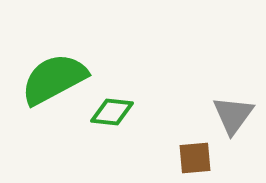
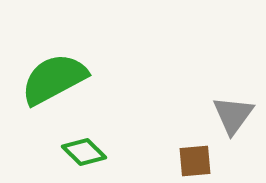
green diamond: moved 28 px left, 40 px down; rotated 39 degrees clockwise
brown square: moved 3 px down
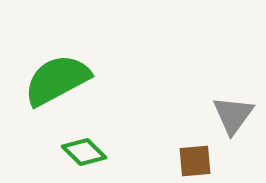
green semicircle: moved 3 px right, 1 px down
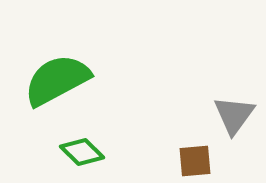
gray triangle: moved 1 px right
green diamond: moved 2 px left
